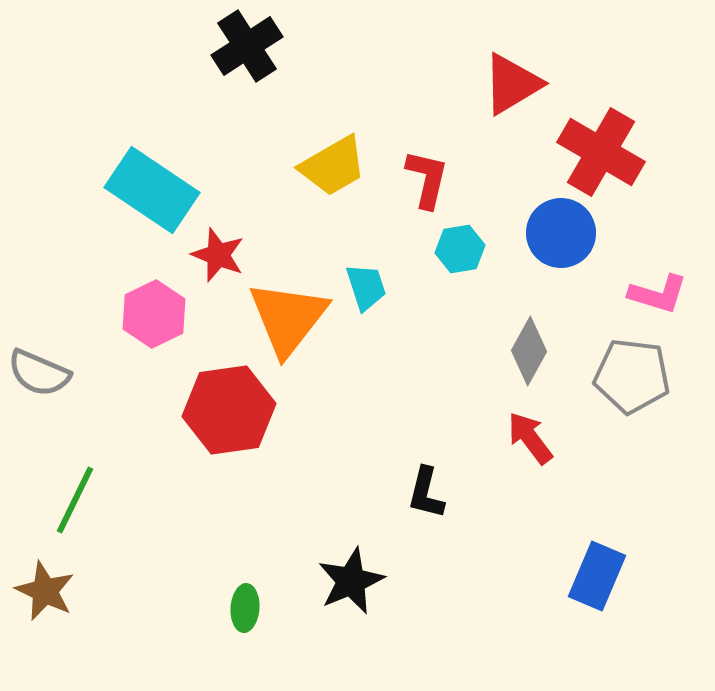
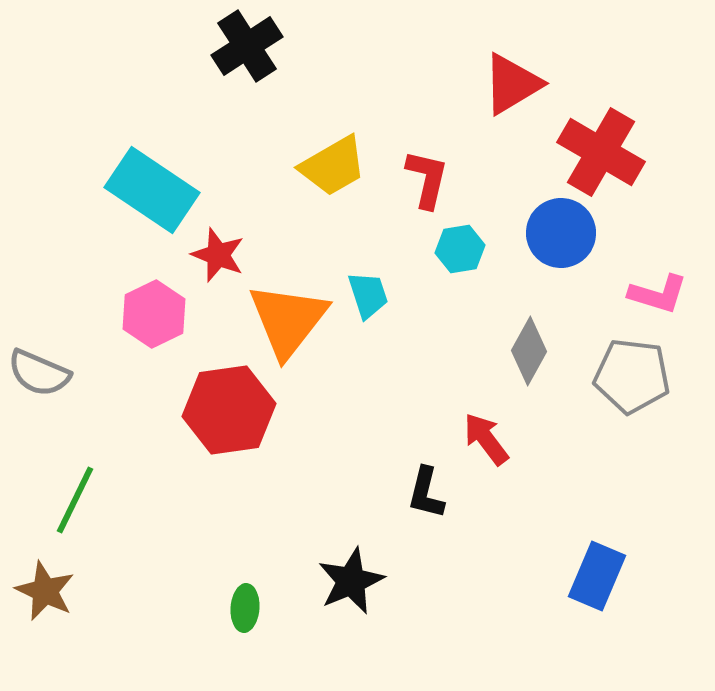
cyan trapezoid: moved 2 px right, 8 px down
orange triangle: moved 2 px down
red arrow: moved 44 px left, 1 px down
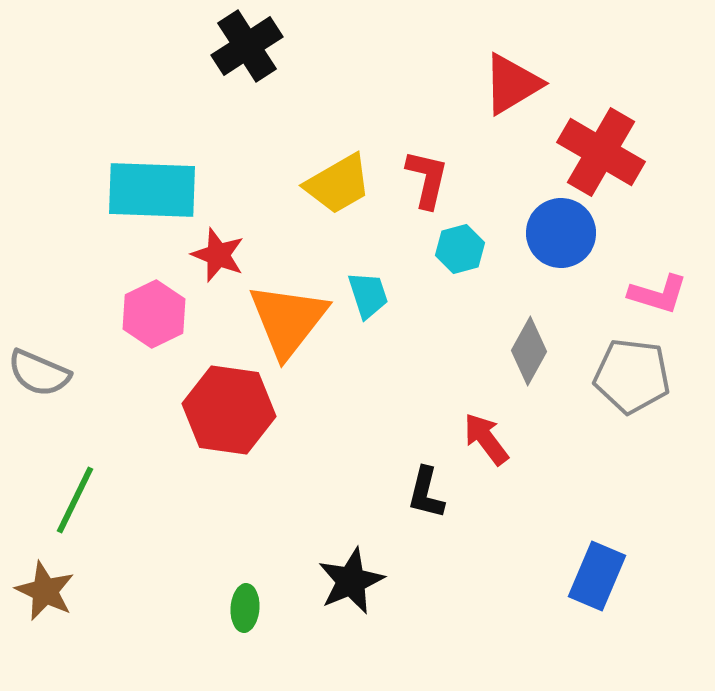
yellow trapezoid: moved 5 px right, 18 px down
cyan rectangle: rotated 32 degrees counterclockwise
cyan hexagon: rotated 6 degrees counterclockwise
red hexagon: rotated 16 degrees clockwise
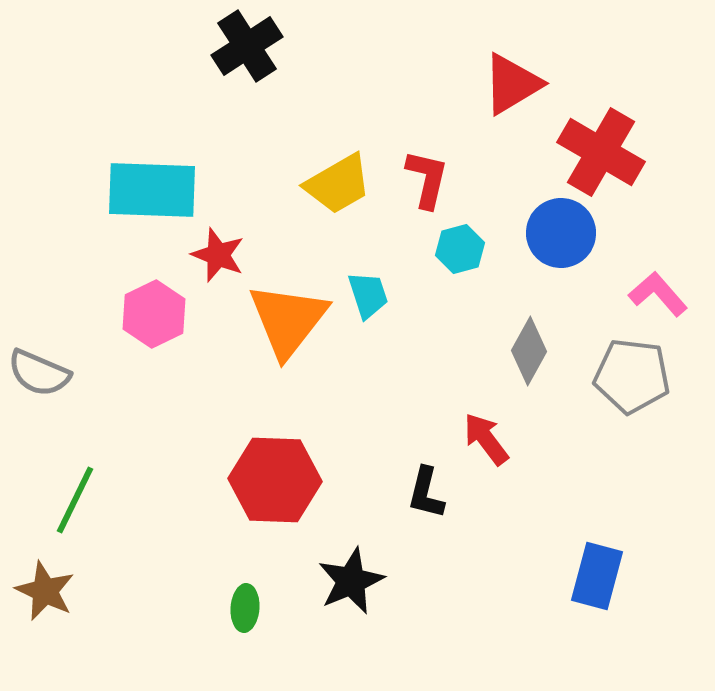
pink L-shape: rotated 148 degrees counterclockwise
red hexagon: moved 46 px right, 70 px down; rotated 6 degrees counterclockwise
blue rectangle: rotated 8 degrees counterclockwise
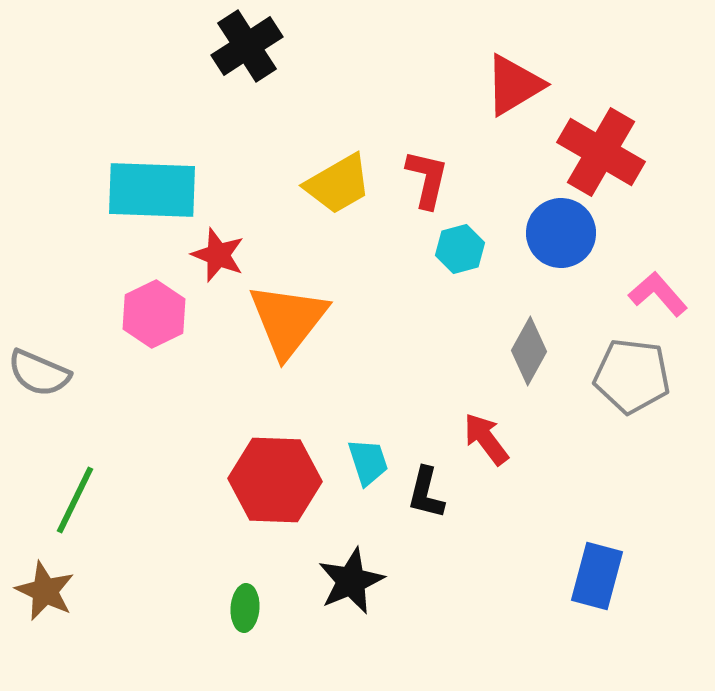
red triangle: moved 2 px right, 1 px down
cyan trapezoid: moved 167 px down
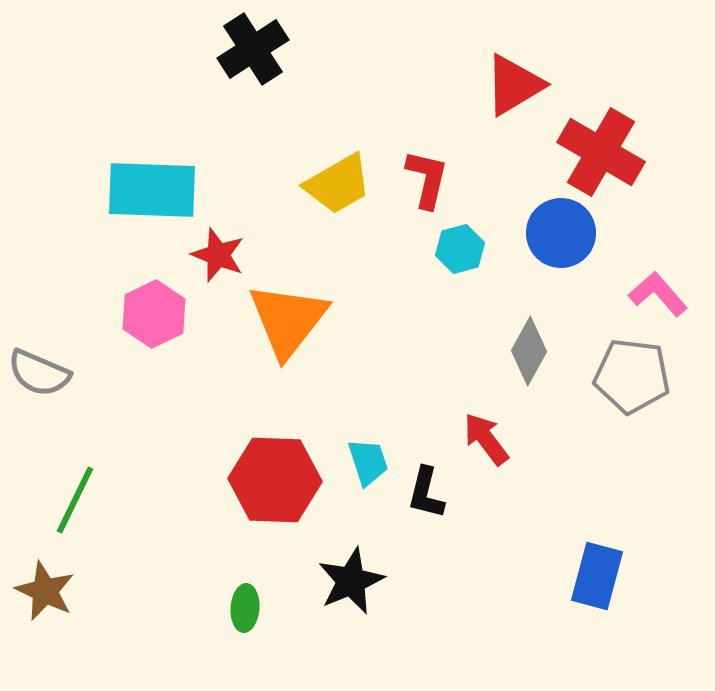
black cross: moved 6 px right, 3 px down
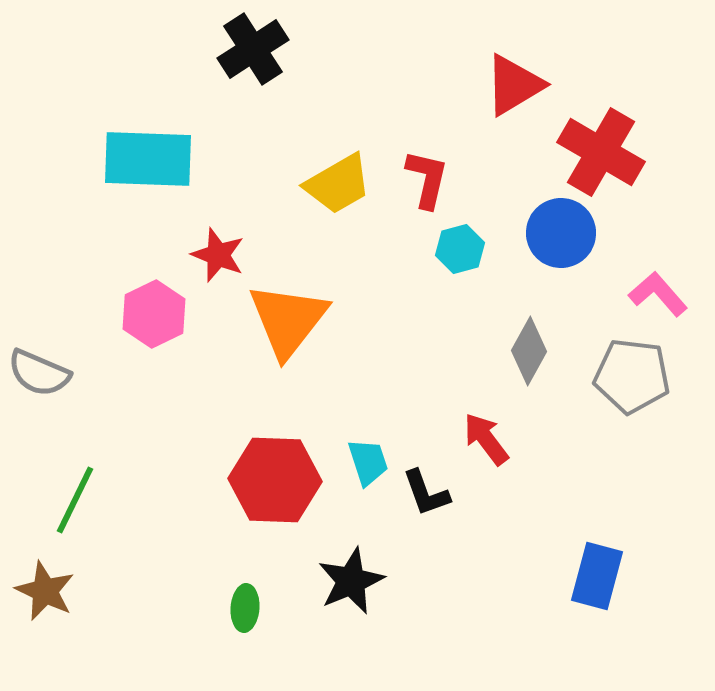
cyan rectangle: moved 4 px left, 31 px up
black L-shape: rotated 34 degrees counterclockwise
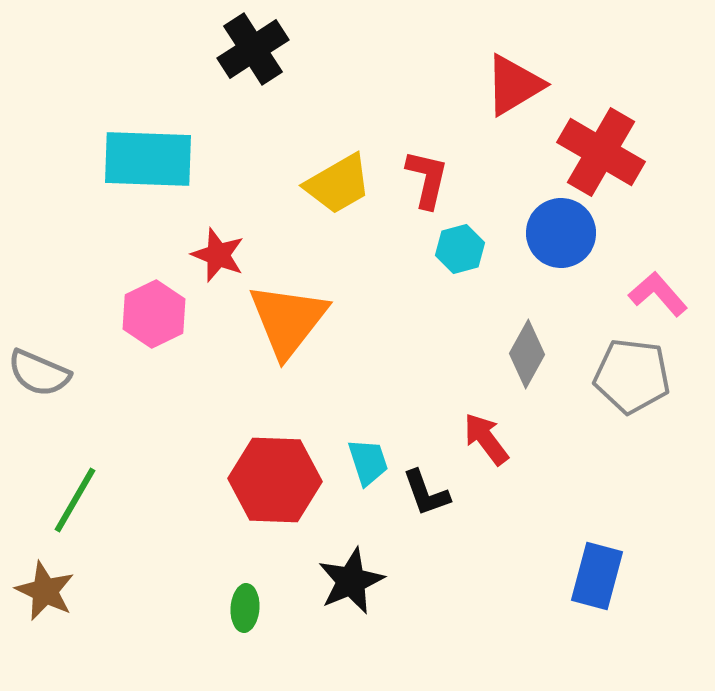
gray diamond: moved 2 px left, 3 px down
green line: rotated 4 degrees clockwise
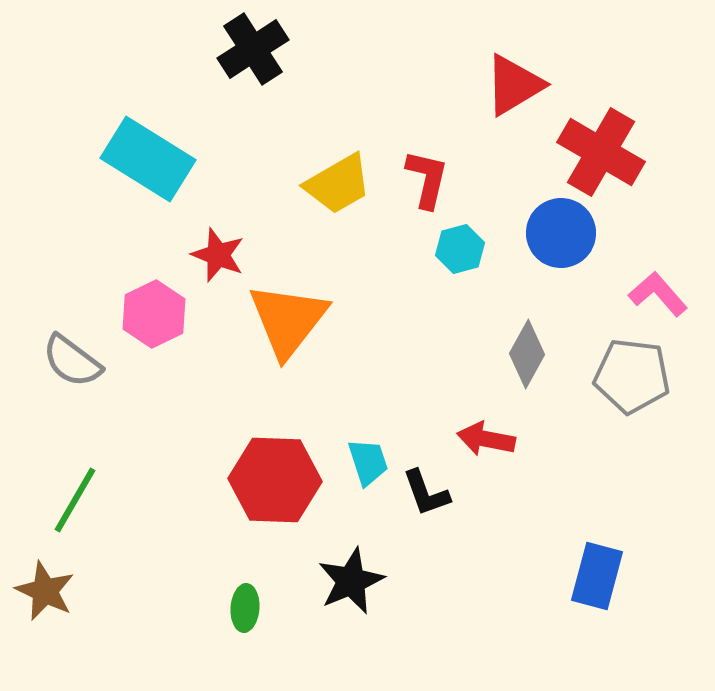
cyan rectangle: rotated 30 degrees clockwise
gray semicircle: moved 33 px right, 12 px up; rotated 14 degrees clockwise
red arrow: rotated 42 degrees counterclockwise
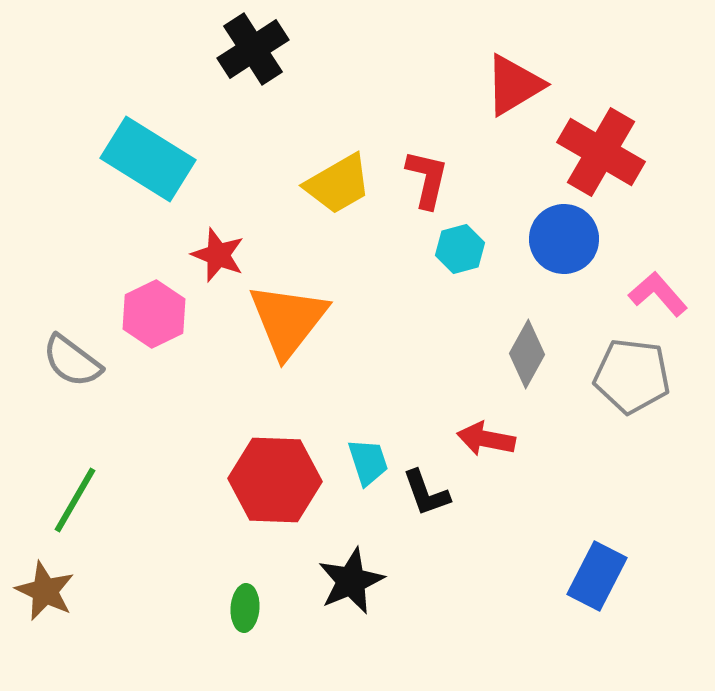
blue circle: moved 3 px right, 6 px down
blue rectangle: rotated 12 degrees clockwise
